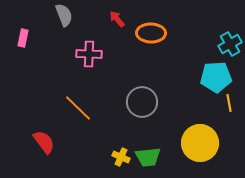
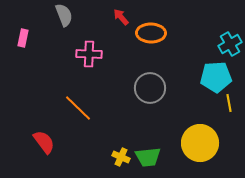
red arrow: moved 4 px right, 2 px up
gray circle: moved 8 px right, 14 px up
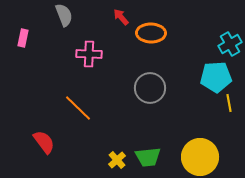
yellow circle: moved 14 px down
yellow cross: moved 4 px left, 3 px down; rotated 24 degrees clockwise
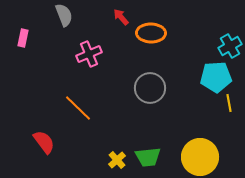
cyan cross: moved 2 px down
pink cross: rotated 25 degrees counterclockwise
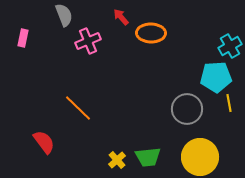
pink cross: moved 1 px left, 13 px up
gray circle: moved 37 px right, 21 px down
